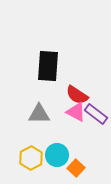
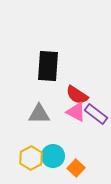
cyan circle: moved 4 px left, 1 px down
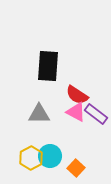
cyan circle: moved 3 px left
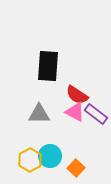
pink triangle: moved 1 px left
yellow hexagon: moved 1 px left, 2 px down
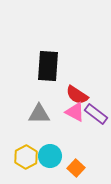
yellow hexagon: moved 4 px left, 3 px up
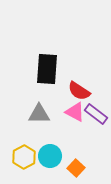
black rectangle: moved 1 px left, 3 px down
red semicircle: moved 2 px right, 4 px up
yellow hexagon: moved 2 px left
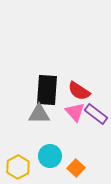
black rectangle: moved 21 px down
pink triangle: rotated 20 degrees clockwise
yellow hexagon: moved 6 px left, 10 px down
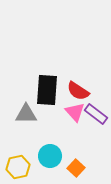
red semicircle: moved 1 px left
gray triangle: moved 13 px left
yellow hexagon: rotated 15 degrees clockwise
